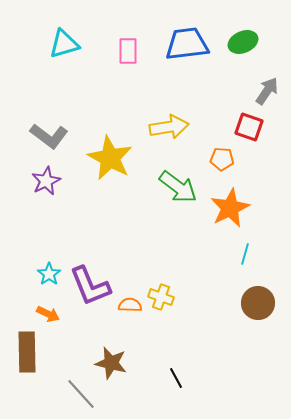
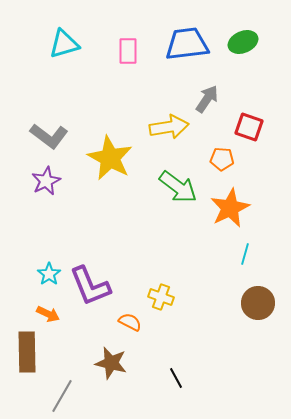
gray arrow: moved 60 px left, 8 px down
orange semicircle: moved 17 px down; rotated 25 degrees clockwise
gray line: moved 19 px left, 2 px down; rotated 72 degrees clockwise
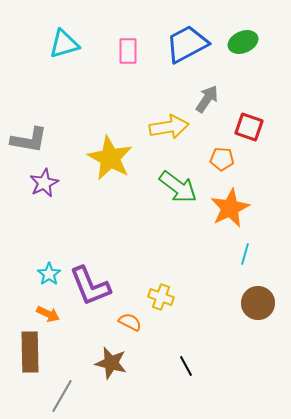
blue trapezoid: rotated 21 degrees counterclockwise
gray L-shape: moved 20 px left, 4 px down; rotated 27 degrees counterclockwise
purple star: moved 2 px left, 2 px down
brown rectangle: moved 3 px right
black line: moved 10 px right, 12 px up
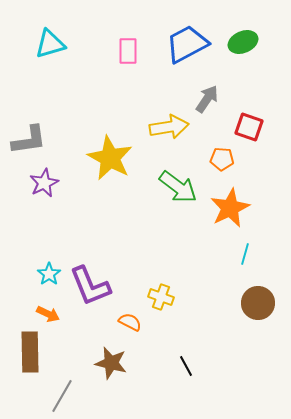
cyan triangle: moved 14 px left
gray L-shape: rotated 18 degrees counterclockwise
